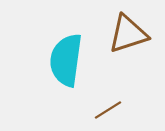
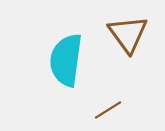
brown triangle: rotated 48 degrees counterclockwise
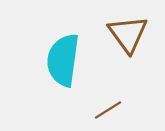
cyan semicircle: moved 3 px left
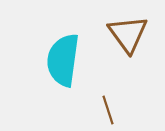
brown line: rotated 76 degrees counterclockwise
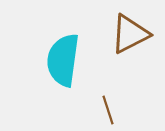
brown triangle: moved 2 px right; rotated 39 degrees clockwise
